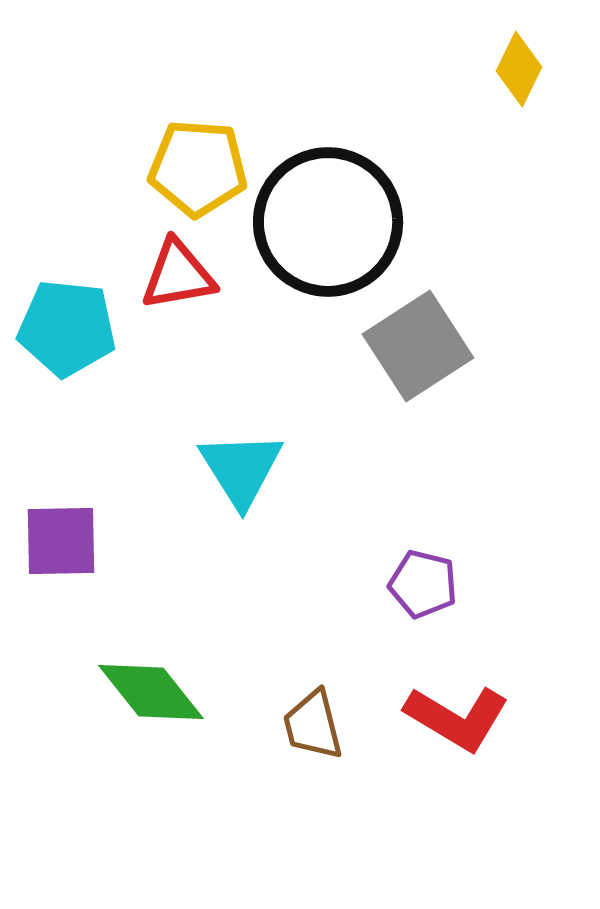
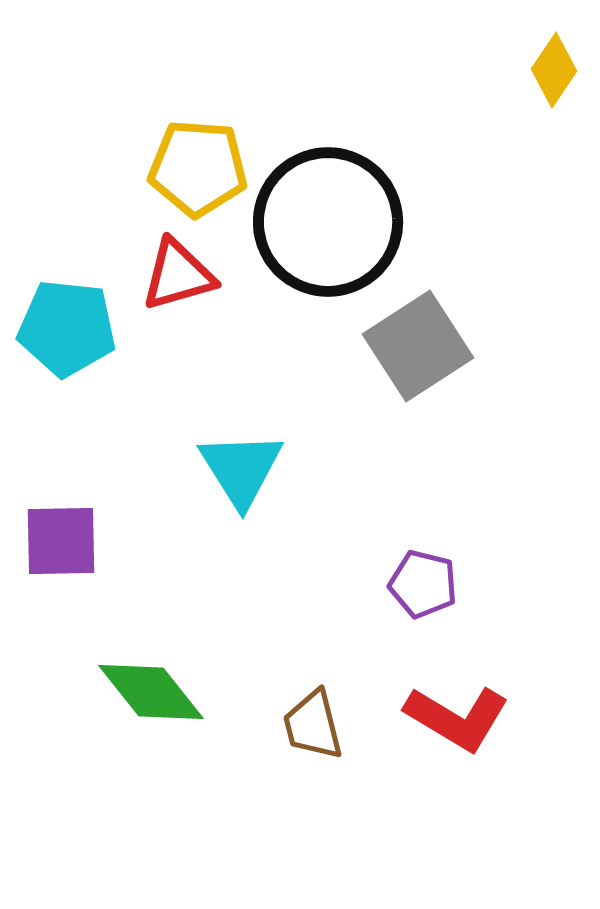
yellow diamond: moved 35 px right, 1 px down; rotated 8 degrees clockwise
red triangle: rotated 6 degrees counterclockwise
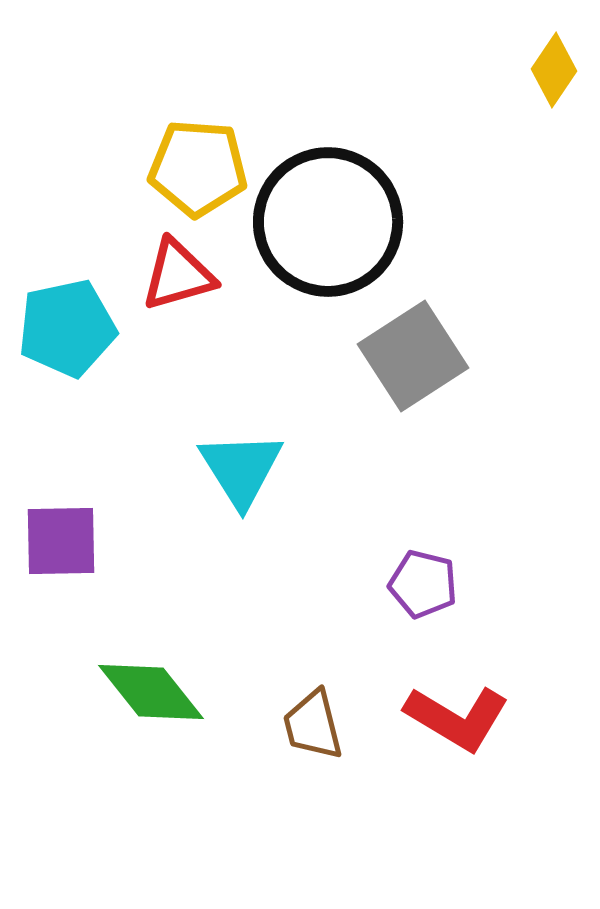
cyan pentagon: rotated 18 degrees counterclockwise
gray square: moved 5 px left, 10 px down
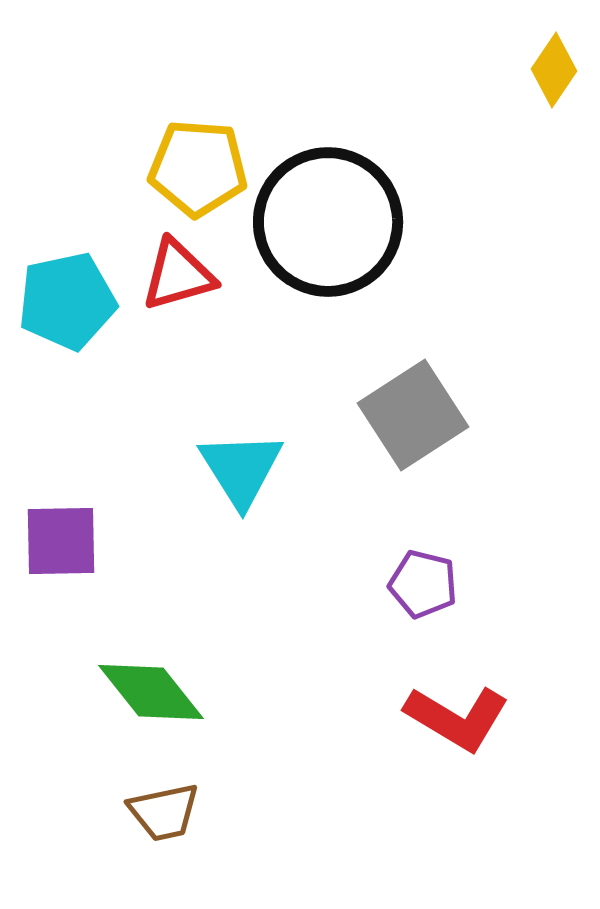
cyan pentagon: moved 27 px up
gray square: moved 59 px down
brown trapezoid: moved 149 px left, 87 px down; rotated 88 degrees counterclockwise
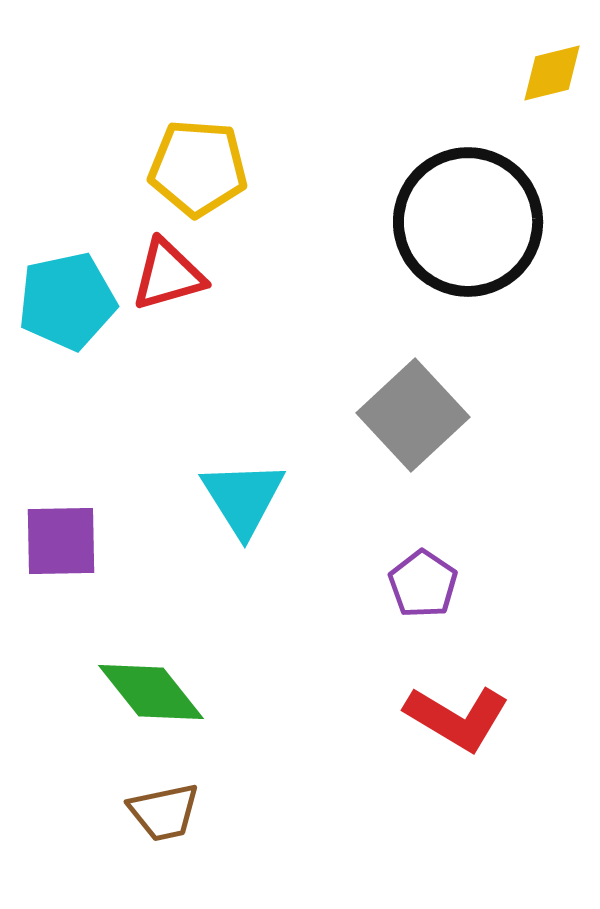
yellow diamond: moved 2 px left, 3 px down; rotated 42 degrees clockwise
black circle: moved 140 px right
red triangle: moved 10 px left
gray square: rotated 10 degrees counterclockwise
cyan triangle: moved 2 px right, 29 px down
purple pentagon: rotated 20 degrees clockwise
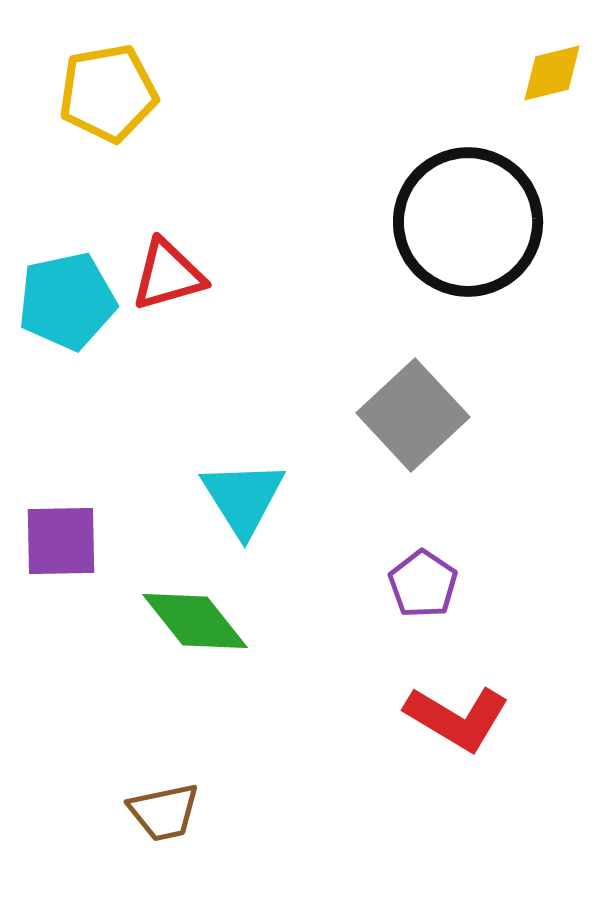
yellow pentagon: moved 90 px left, 75 px up; rotated 14 degrees counterclockwise
green diamond: moved 44 px right, 71 px up
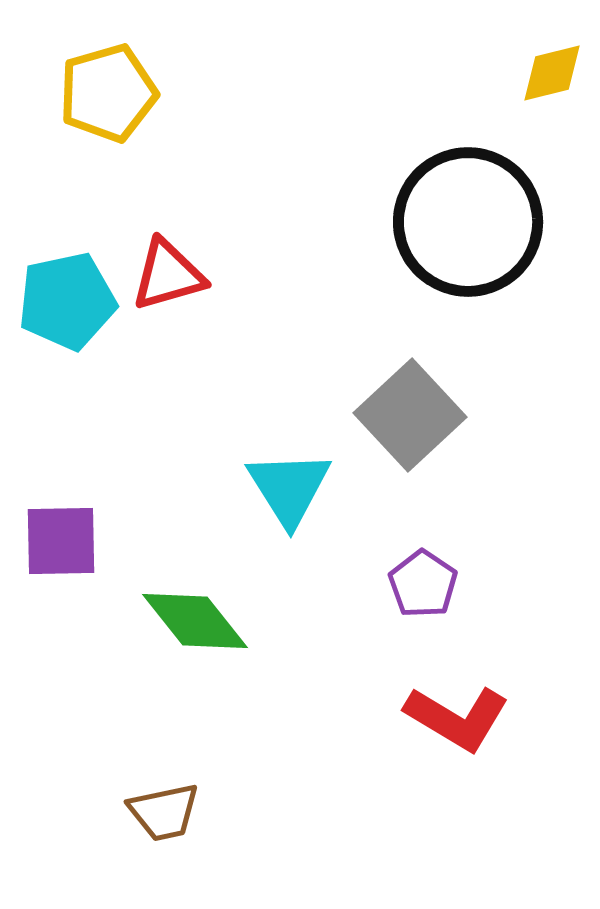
yellow pentagon: rotated 6 degrees counterclockwise
gray square: moved 3 px left
cyan triangle: moved 46 px right, 10 px up
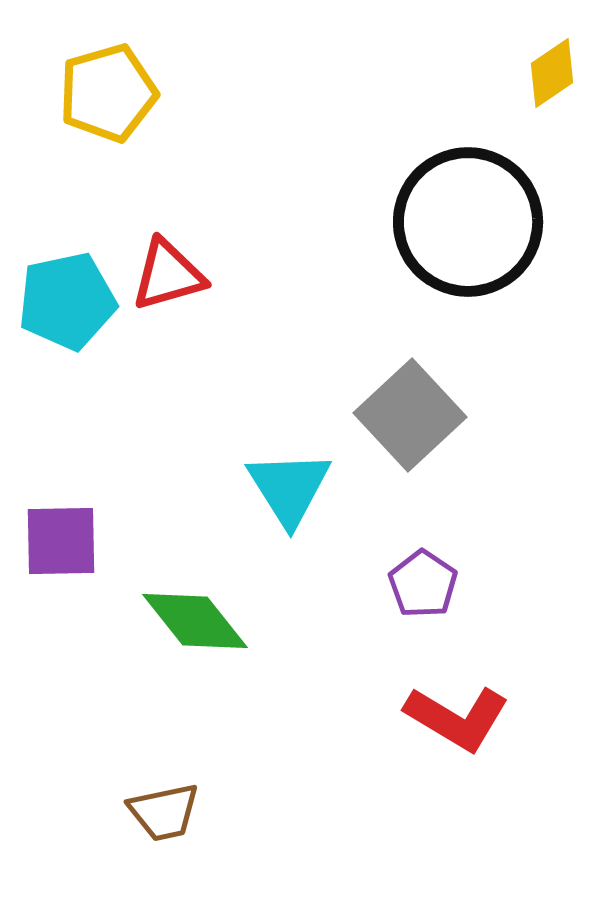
yellow diamond: rotated 20 degrees counterclockwise
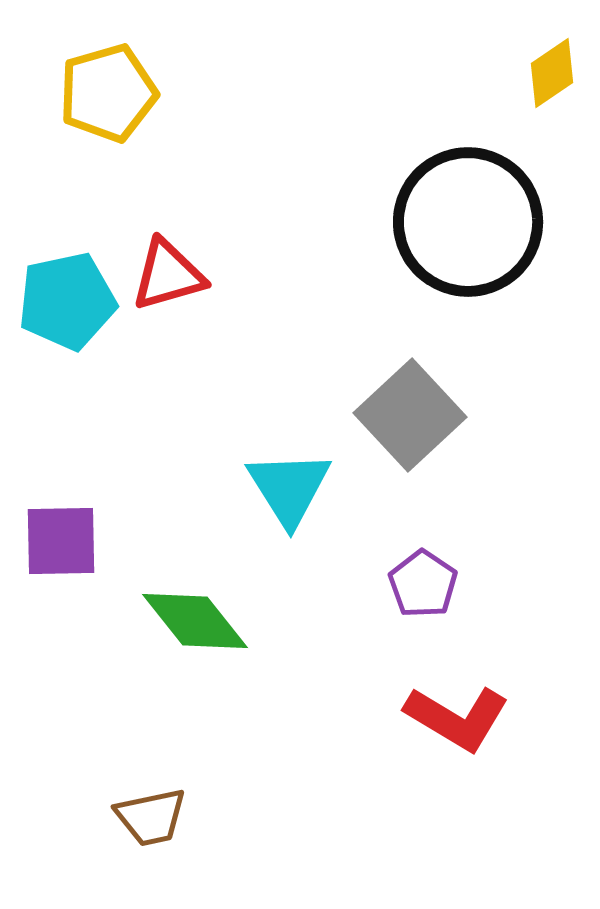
brown trapezoid: moved 13 px left, 5 px down
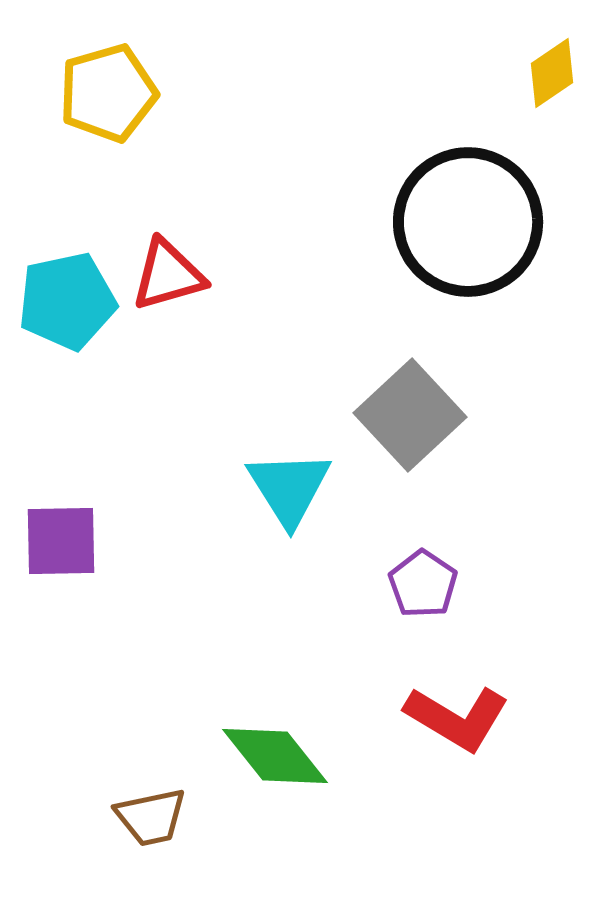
green diamond: moved 80 px right, 135 px down
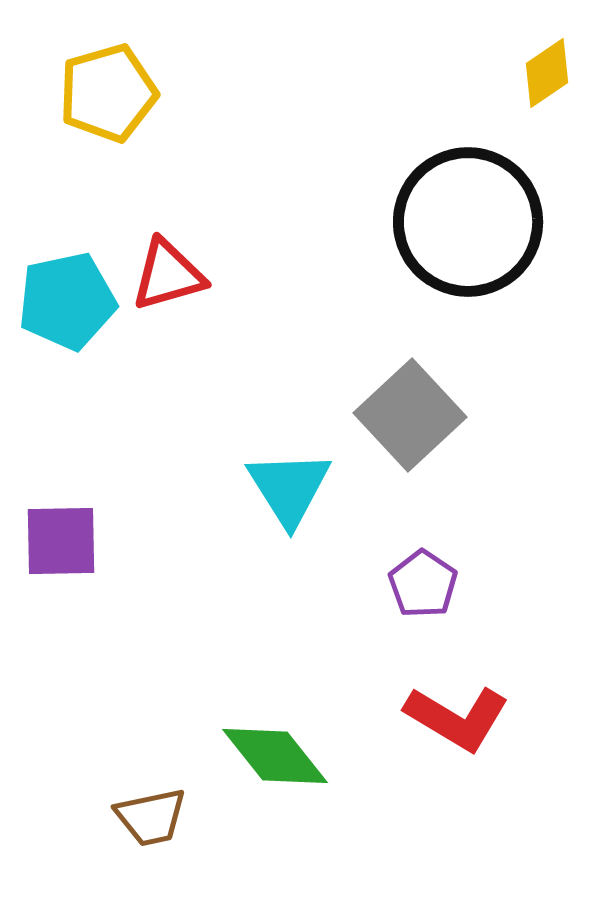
yellow diamond: moved 5 px left
